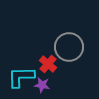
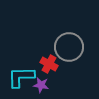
red cross: moved 1 px right; rotated 12 degrees counterclockwise
purple star: moved 1 px left
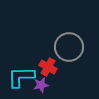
red cross: moved 1 px left, 3 px down
purple star: rotated 21 degrees counterclockwise
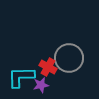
gray circle: moved 11 px down
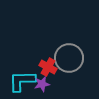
cyan L-shape: moved 1 px right, 4 px down
purple star: moved 1 px right, 1 px up
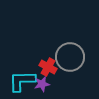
gray circle: moved 1 px right, 1 px up
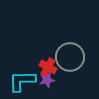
purple star: moved 5 px right, 4 px up
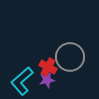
cyan L-shape: rotated 40 degrees counterclockwise
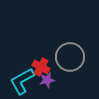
red cross: moved 7 px left
cyan L-shape: rotated 12 degrees clockwise
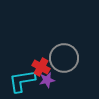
gray circle: moved 6 px left, 1 px down
cyan L-shape: rotated 20 degrees clockwise
